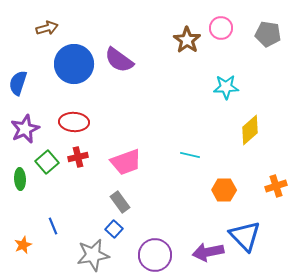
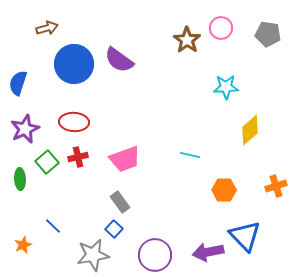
pink trapezoid: moved 1 px left, 3 px up
blue line: rotated 24 degrees counterclockwise
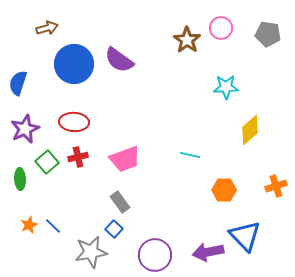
orange star: moved 6 px right, 20 px up
gray star: moved 2 px left, 3 px up
